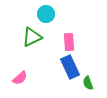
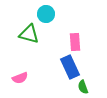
green triangle: moved 3 px left, 3 px up; rotated 40 degrees clockwise
pink rectangle: moved 6 px right
pink semicircle: rotated 21 degrees clockwise
green semicircle: moved 5 px left, 4 px down
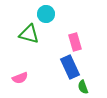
pink rectangle: rotated 12 degrees counterclockwise
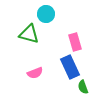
pink semicircle: moved 15 px right, 5 px up
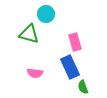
pink semicircle: rotated 28 degrees clockwise
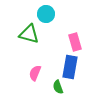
blue rectangle: rotated 35 degrees clockwise
pink semicircle: rotated 105 degrees clockwise
green semicircle: moved 25 px left
